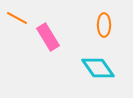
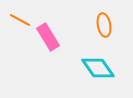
orange line: moved 3 px right, 2 px down
orange ellipse: rotated 10 degrees counterclockwise
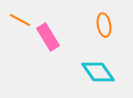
cyan diamond: moved 4 px down
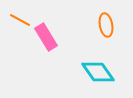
orange ellipse: moved 2 px right
pink rectangle: moved 2 px left
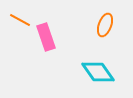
orange ellipse: moved 1 px left; rotated 30 degrees clockwise
pink rectangle: rotated 12 degrees clockwise
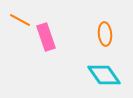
orange ellipse: moved 9 px down; rotated 25 degrees counterclockwise
cyan diamond: moved 6 px right, 3 px down
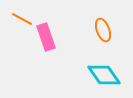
orange line: moved 2 px right, 1 px up
orange ellipse: moved 2 px left, 4 px up; rotated 15 degrees counterclockwise
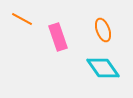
pink rectangle: moved 12 px right
cyan diamond: moved 1 px left, 7 px up
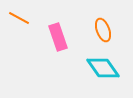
orange line: moved 3 px left, 1 px up
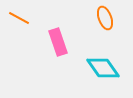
orange ellipse: moved 2 px right, 12 px up
pink rectangle: moved 5 px down
